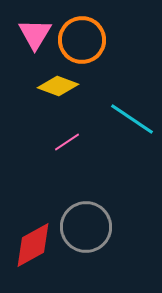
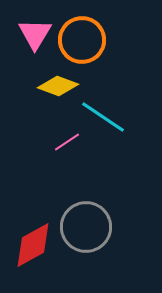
cyan line: moved 29 px left, 2 px up
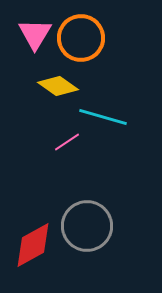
orange circle: moved 1 px left, 2 px up
yellow diamond: rotated 15 degrees clockwise
cyan line: rotated 18 degrees counterclockwise
gray circle: moved 1 px right, 1 px up
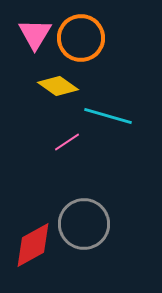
cyan line: moved 5 px right, 1 px up
gray circle: moved 3 px left, 2 px up
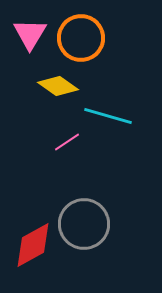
pink triangle: moved 5 px left
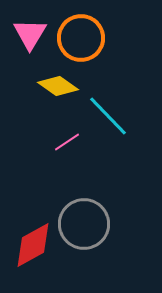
cyan line: rotated 30 degrees clockwise
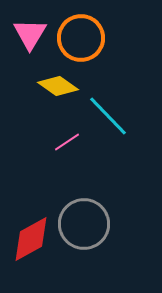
red diamond: moved 2 px left, 6 px up
